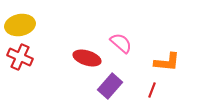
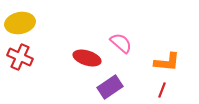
yellow ellipse: moved 2 px up
purple rectangle: moved 1 px down; rotated 15 degrees clockwise
red line: moved 10 px right
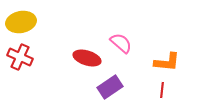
yellow ellipse: moved 1 px right, 1 px up
red line: rotated 14 degrees counterclockwise
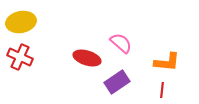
purple rectangle: moved 7 px right, 5 px up
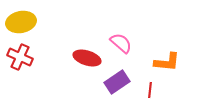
red line: moved 12 px left
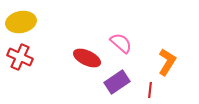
red ellipse: rotated 8 degrees clockwise
orange L-shape: rotated 64 degrees counterclockwise
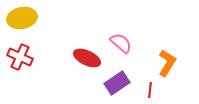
yellow ellipse: moved 1 px right, 4 px up
orange L-shape: moved 1 px down
purple rectangle: moved 1 px down
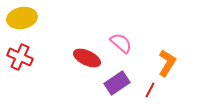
red line: rotated 21 degrees clockwise
